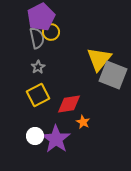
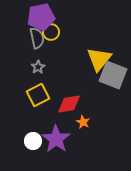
purple pentagon: rotated 16 degrees clockwise
white circle: moved 2 px left, 5 px down
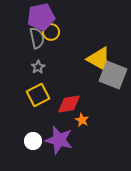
yellow triangle: rotated 40 degrees counterclockwise
orange star: moved 1 px left, 2 px up
purple star: moved 3 px right, 1 px down; rotated 20 degrees counterclockwise
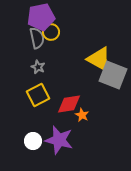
gray star: rotated 16 degrees counterclockwise
orange star: moved 5 px up
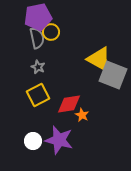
purple pentagon: moved 3 px left
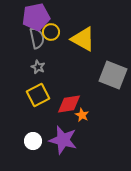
purple pentagon: moved 2 px left
yellow triangle: moved 16 px left, 20 px up
purple star: moved 4 px right
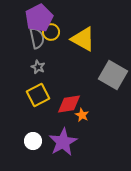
purple pentagon: moved 3 px right, 1 px down; rotated 16 degrees counterclockwise
gray square: rotated 8 degrees clockwise
purple star: moved 2 px down; rotated 28 degrees clockwise
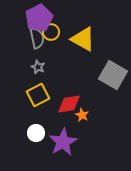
white circle: moved 3 px right, 8 px up
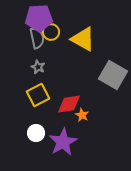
purple pentagon: rotated 24 degrees clockwise
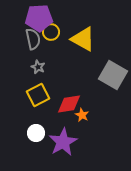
gray semicircle: moved 4 px left, 1 px down
